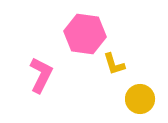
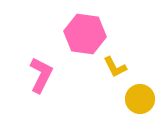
yellow L-shape: moved 1 px right, 3 px down; rotated 10 degrees counterclockwise
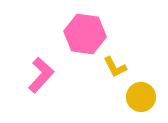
pink L-shape: rotated 15 degrees clockwise
yellow circle: moved 1 px right, 2 px up
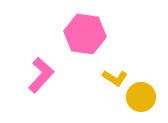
yellow L-shape: moved 11 px down; rotated 30 degrees counterclockwise
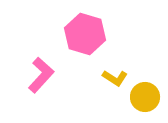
pink hexagon: rotated 9 degrees clockwise
yellow circle: moved 4 px right
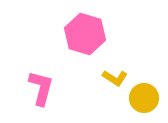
pink L-shape: moved 13 px down; rotated 27 degrees counterclockwise
yellow circle: moved 1 px left, 1 px down
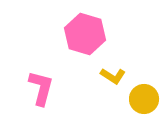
yellow L-shape: moved 2 px left, 2 px up
yellow circle: moved 1 px down
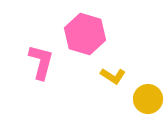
pink L-shape: moved 26 px up
yellow circle: moved 4 px right
